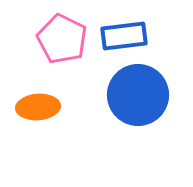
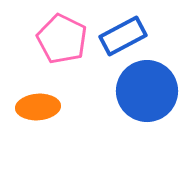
blue rectangle: moved 1 px left; rotated 21 degrees counterclockwise
blue circle: moved 9 px right, 4 px up
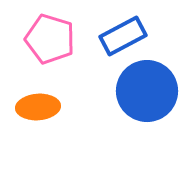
pink pentagon: moved 12 px left; rotated 9 degrees counterclockwise
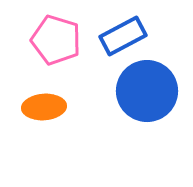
pink pentagon: moved 6 px right, 1 px down
orange ellipse: moved 6 px right
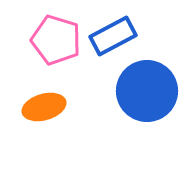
blue rectangle: moved 10 px left
orange ellipse: rotated 12 degrees counterclockwise
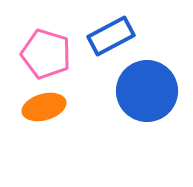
blue rectangle: moved 2 px left
pink pentagon: moved 10 px left, 14 px down
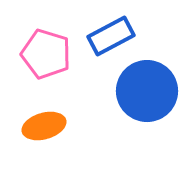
orange ellipse: moved 19 px down
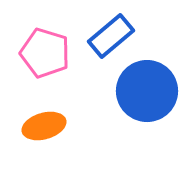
blue rectangle: rotated 12 degrees counterclockwise
pink pentagon: moved 1 px left, 1 px up
